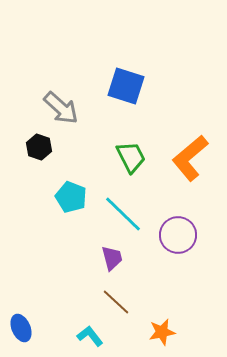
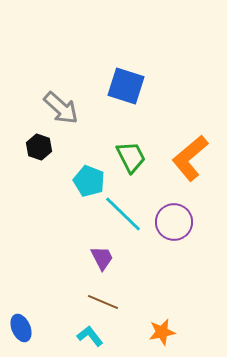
cyan pentagon: moved 18 px right, 16 px up
purple circle: moved 4 px left, 13 px up
purple trapezoid: moved 10 px left; rotated 12 degrees counterclockwise
brown line: moved 13 px left; rotated 20 degrees counterclockwise
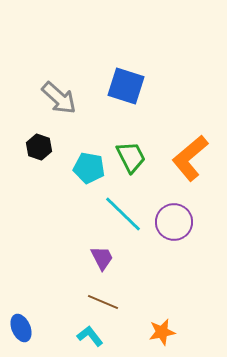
gray arrow: moved 2 px left, 10 px up
cyan pentagon: moved 13 px up; rotated 12 degrees counterclockwise
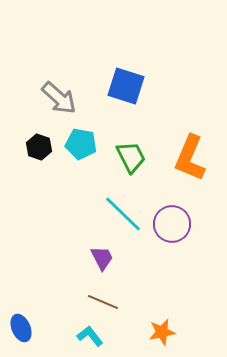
orange L-shape: rotated 27 degrees counterclockwise
cyan pentagon: moved 8 px left, 24 px up
purple circle: moved 2 px left, 2 px down
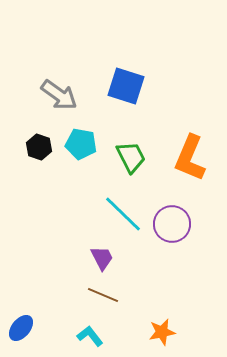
gray arrow: moved 3 px up; rotated 6 degrees counterclockwise
brown line: moved 7 px up
blue ellipse: rotated 64 degrees clockwise
